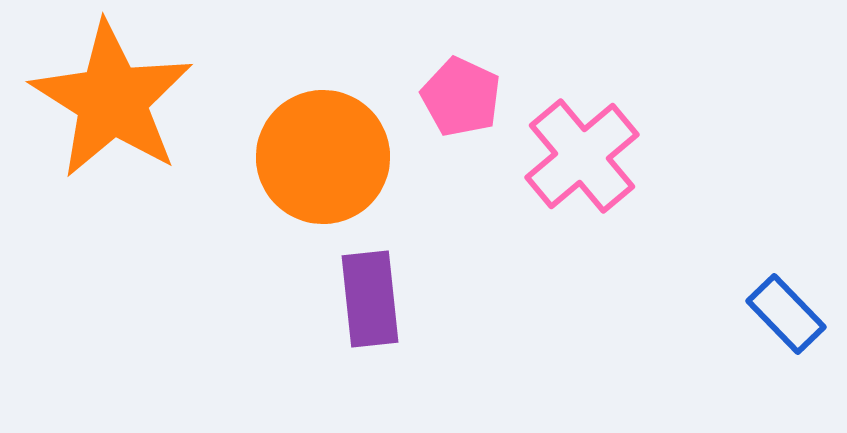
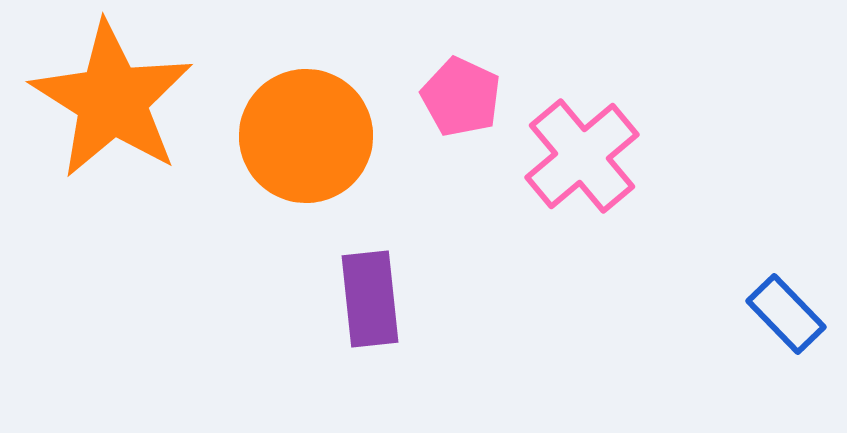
orange circle: moved 17 px left, 21 px up
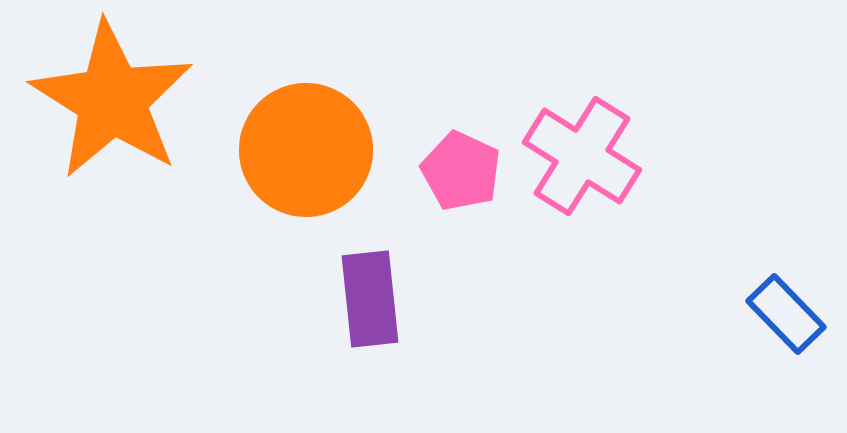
pink pentagon: moved 74 px down
orange circle: moved 14 px down
pink cross: rotated 18 degrees counterclockwise
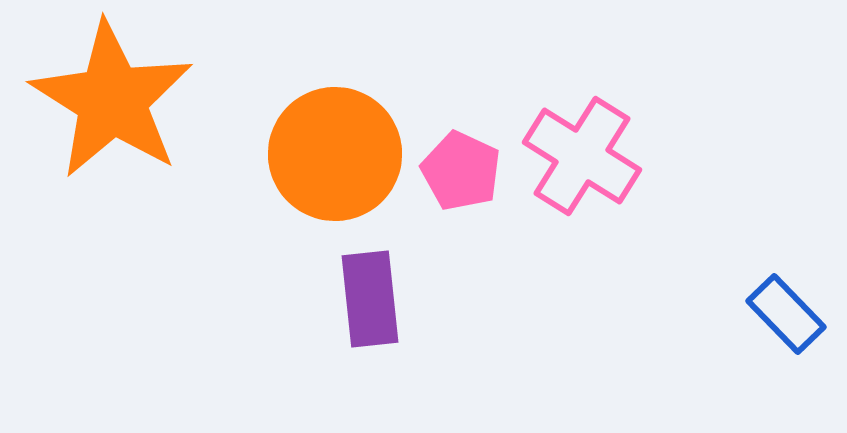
orange circle: moved 29 px right, 4 px down
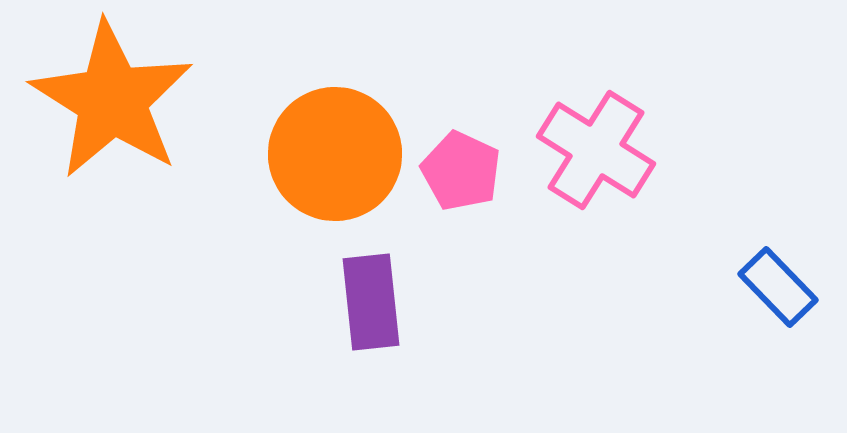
pink cross: moved 14 px right, 6 px up
purple rectangle: moved 1 px right, 3 px down
blue rectangle: moved 8 px left, 27 px up
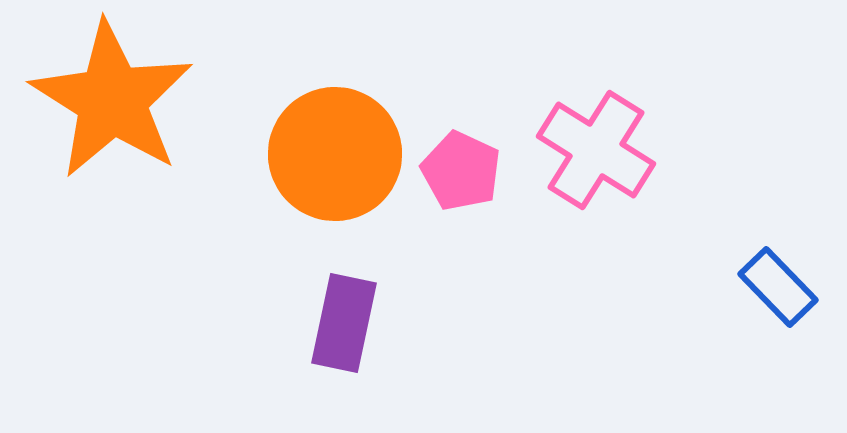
purple rectangle: moved 27 px left, 21 px down; rotated 18 degrees clockwise
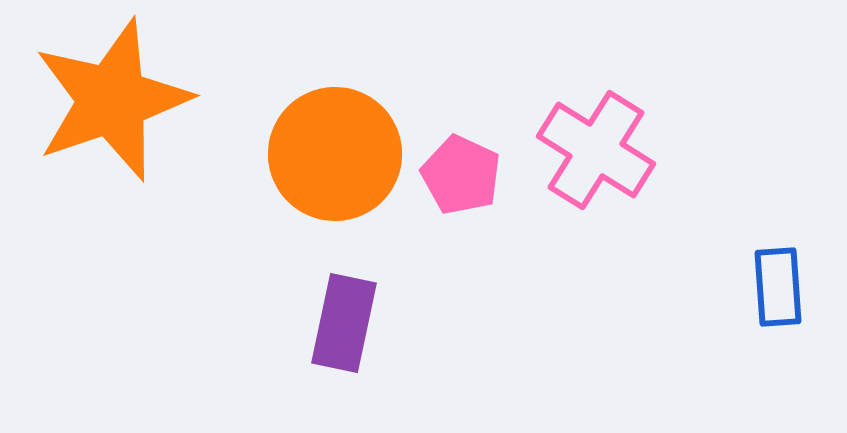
orange star: rotated 21 degrees clockwise
pink pentagon: moved 4 px down
blue rectangle: rotated 40 degrees clockwise
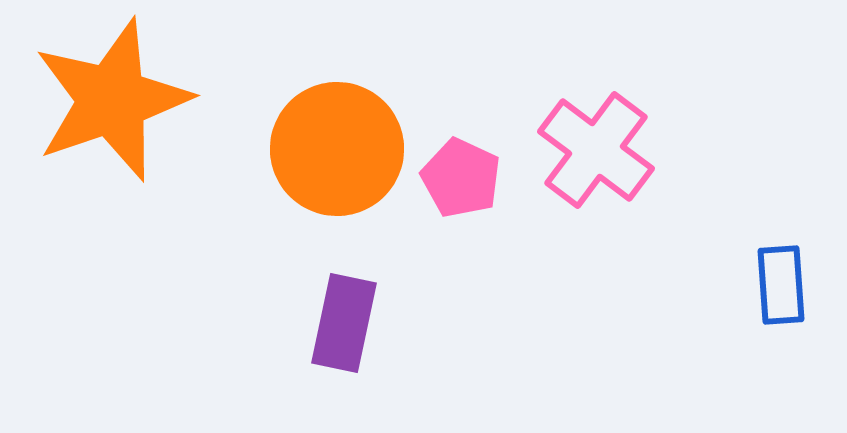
pink cross: rotated 5 degrees clockwise
orange circle: moved 2 px right, 5 px up
pink pentagon: moved 3 px down
blue rectangle: moved 3 px right, 2 px up
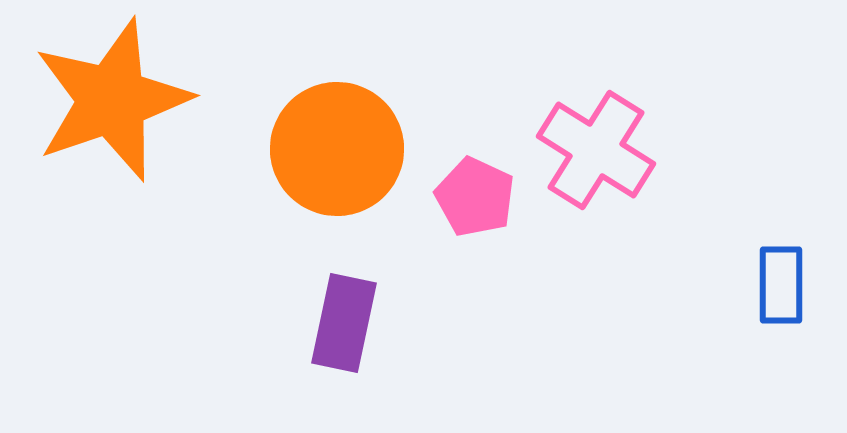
pink cross: rotated 5 degrees counterclockwise
pink pentagon: moved 14 px right, 19 px down
blue rectangle: rotated 4 degrees clockwise
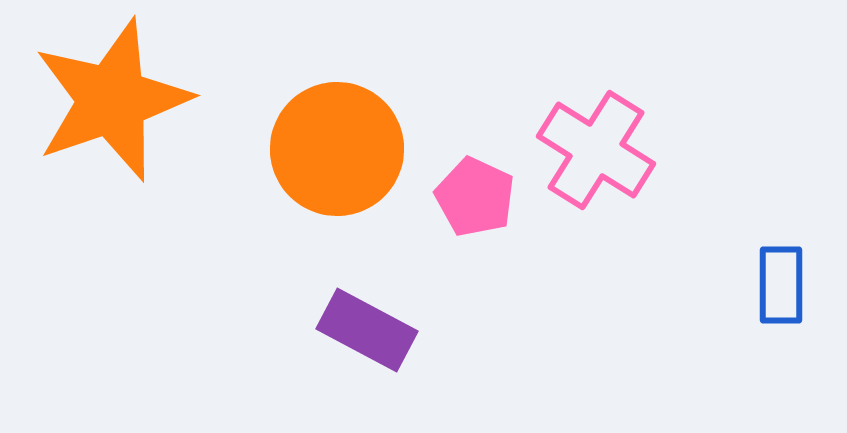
purple rectangle: moved 23 px right, 7 px down; rotated 74 degrees counterclockwise
